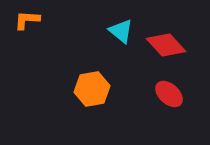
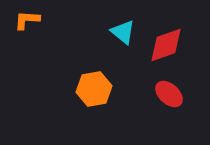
cyan triangle: moved 2 px right, 1 px down
red diamond: rotated 66 degrees counterclockwise
orange hexagon: moved 2 px right
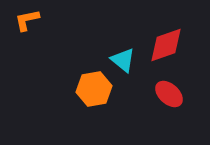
orange L-shape: rotated 16 degrees counterclockwise
cyan triangle: moved 28 px down
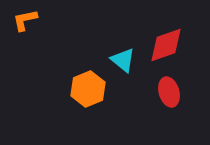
orange L-shape: moved 2 px left
orange hexagon: moved 6 px left; rotated 12 degrees counterclockwise
red ellipse: moved 2 px up; rotated 32 degrees clockwise
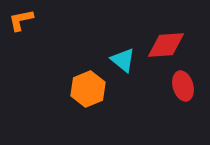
orange L-shape: moved 4 px left
red diamond: rotated 15 degrees clockwise
red ellipse: moved 14 px right, 6 px up
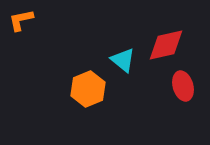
red diamond: rotated 9 degrees counterclockwise
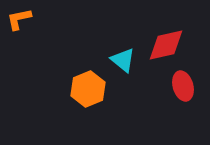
orange L-shape: moved 2 px left, 1 px up
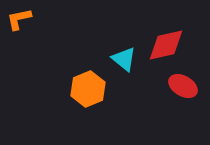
cyan triangle: moved 1 px right, 1 px up
red ellipse: rotated 44 degrees counterclockwise
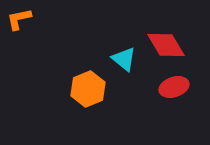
red diamond: rotated 72 degrees clockwise
red ellipse: moved 9 px left, 1 px down; rotated 48 degrees counterclockwise
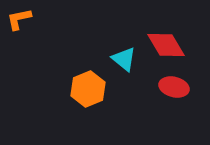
red ellipse: rotated 32 degrees clockwise
